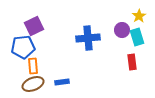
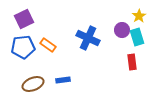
purple square: moved 10 px left, 7 px up
blue cross: rotated 30 degrees clockwise
orange rectangle: moved 15 px right, 21 px up; rotated 49 degrees counterclockwise
blue rectangle: moved 1 px right, 2 px up
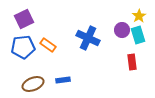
cyan rectangle: moved 1 px right, 2 px up
